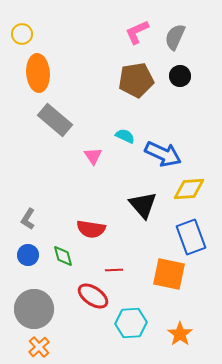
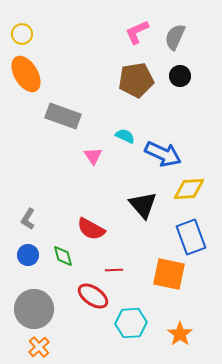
orange ellipse: moved 12 px left, 1 px down; rotated 27 degrees counterclockwise
gray rectangle: moved 8 px right, 4 px up; rotated 20 degrees counterclockwise
red semicircle: rotated 20 degrees clockwise
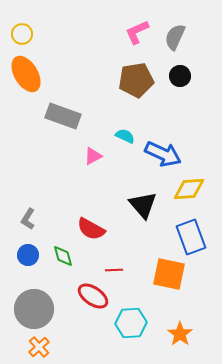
pink triangle: rotated 36 degrees clockwise
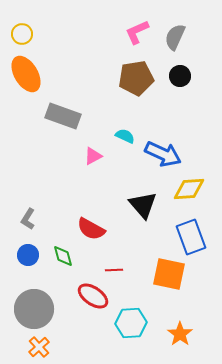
brown pentagon: moved 2 px up
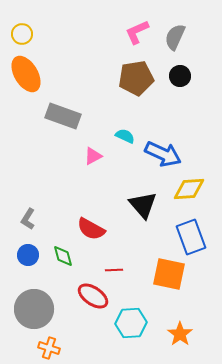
orange cross: moved 10 px right, 1 px down; rotated 30 degrees counterclockwise
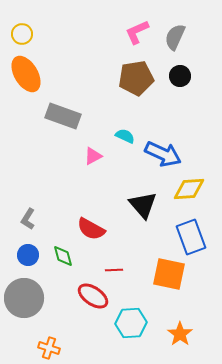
gray circle: moved 10 px left, 11 px up
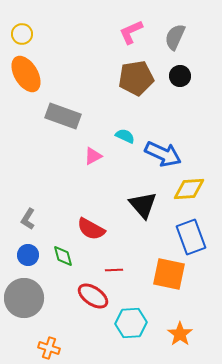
pink L-shape: moved 6 px left
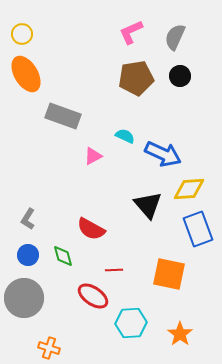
black triangle: moved 5 px right
blue rectangle: moved 7 px right, 8 px up
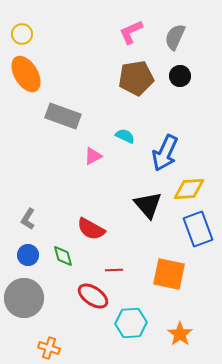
blue arrow: moved 2 px right, 1 px up; rotated 90 degrees clockwise
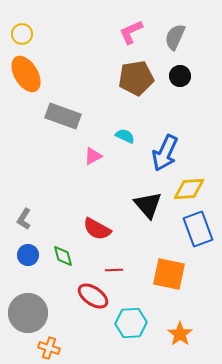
gray L-shape: moved 4 px left
red semicircle: moved 6 px right
gray circle: moved 4 px right, 15 px down
